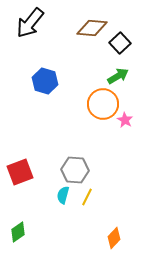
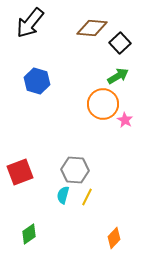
blue hexagon: moved 8 px left
green diamond: moved 11 px right, 2 px down
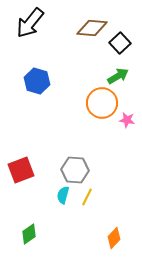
orange circle: moved 1 px left, 1 px up
pink star: moved 2 px right; rotated 21 degrees counterclockwise
red square: moved 1 px right, 2 px up
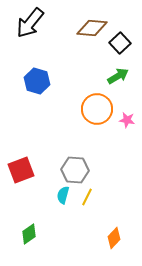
orange circle: moved 5 px left, 6 px down
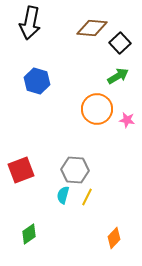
black arrow: rotated 28 degrees counterclockwise
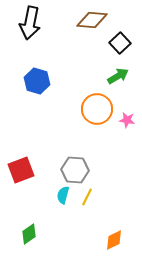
brown diamond: moved 8 px up
orange diamond: moved 2 px down; rotated 20 degrees clockwise
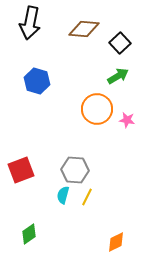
brown diamond: moved 8 px left, 9 px down
orange diamond: moved 2 px right, 2 px down
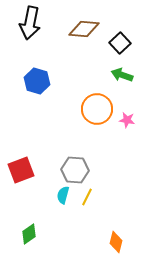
green arrow: moved 4 px right, 1 px up; rotated 130 degrees counterclockwise
orange diamond: rotated 50 degrees counterclockwise
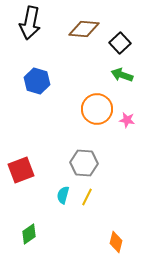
gray hexagon: moved 9 px right, 7 px up
